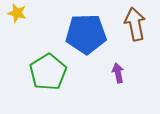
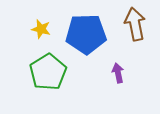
yellow star: moved 24 px right, 16 px down
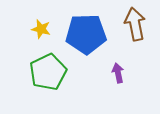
green pentagon: rotated 6 degrees clockwise
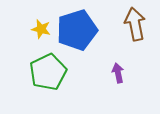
blue pentagon: moved 9 px left, 4 px up; rotated 15 degrees counterclockwise
